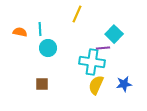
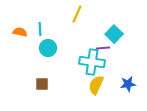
blue star: moved 4 px right
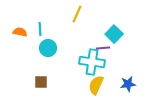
brown square: moved 1 px left, 2 px up
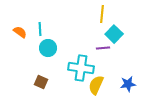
yellow line: moved 25 px right; rotated 18 degrees counterclockwise
orange semicircle: rotated 24 degrees clockwise
cyan cross: moved 11 px left, 6 px down
brown square: rotated 24 degrees clockwise
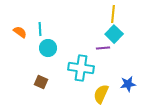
yellow line: moved 11 px right
yellow semicircle: moved 5 px right, 9 px down
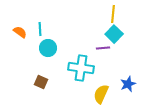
blue star: rotated 14 degrees counterclockwise
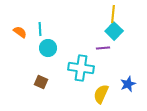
cyan square: moved 3 px up
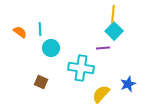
cyan circle: moved 3 px right
yellow semicircle: rotated 18 degrees clockwise
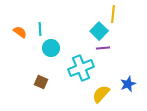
cyan square: moved 15 px left
cyan cross: rotated 30 degrees counterclockwise
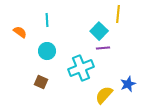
yellow line: moved 5 px right
cyan line: moved 7 px right, 9 px up
cyan circle: moved 4 px left, 3 px down
yellow semicircle: moved 3 px right, 1 px down
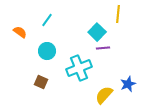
cyan line: rotated 40 degrees clockwise
cyan square: moved 2 px left, 1 px down
cyan cross: moved 2 px left
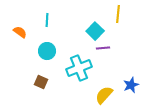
cyan line: rotated 32 degrees counterclockwise
cyan square: moved 2 px left, 1 px up
blue star: moved 3 px right, 1 px down
